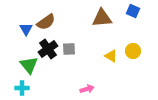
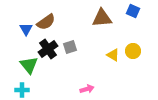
gray square: moved 1 px right, 2 px up; rotated 16 degrees counterclockwise
yellow triangle: moved 2 px right, 1 px up
cyan cross: moved 2 px down
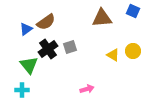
blue triangle: rotated 24 degrees clockwise
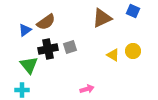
brown triangle: rotated 20 degrees counterclockwise
blue triangle: moved 1 px left, 1 px down
black cross: rotated 24 degrees clockwise
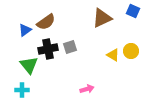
yellow circle: moved 2 px left
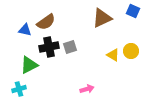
blue triangle: rotated 48 degrees clockwise
black cross: moved 1 px right, 2 px up
green triangle: rotated 42 degrees clockwise
cyan cross: moved 3 px left, 1 px up; rotated 16 degrees counterclockwise
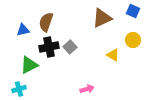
brown semicircle: rotated 144 degrees clockwise
blue triangle: moved 2 px left; rotated 24 degrees counterclockwise
gray square: rotated 24 degrees counterclockwise
yellow circle: moved 2 px right, 11 px up
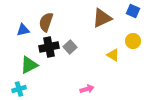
yellow circle: moved 1 px down
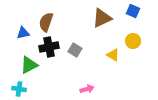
blue triangle: moved 3 px down
gray square: moved 5 px right, 3 px down; rotated 16 degrees counterclockwise
cyan cross: rotated 24 degrees clockwise
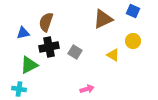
brown triangle: moved 1 px right, 1 px down
gray square: moved 2 px down
